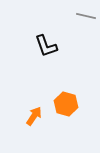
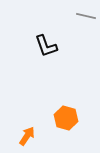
orange hexagon: moved 14 px down
orange arrow: moved 7 px left, 20 px down
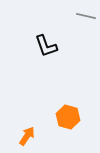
orange hexagon: moved 2 px right, 1 px up
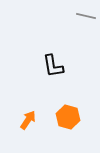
black L-shape: moved 7 px right, 20 px down; rotated 10 degrees clockwise
orange arrow: moved 1 px right, 16 px up
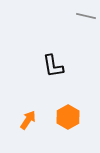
orange hexagon: rotated 15 degrees clockwise
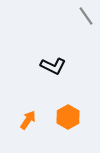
gray line: rotated 42 degrees clockwise
black L-shape: rotated 55 degrees counterclockwise
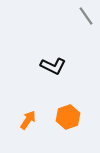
orange hexagon: rotated 10 degrees clockwise
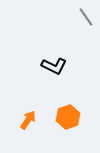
gray line: moved 1 px down
black L-shape: moved 1 px right
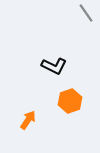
gray line: moved 4 px up
orange hexagon: moved 2 px right, 16 px up
